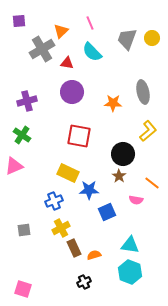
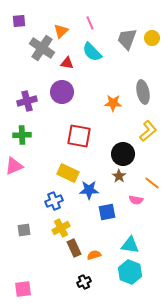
gray cross: moved 1 px up; rotated 25 degrees counterclockwise
purple circle: moved 10 px left
green cross: rotated 36 degrees counterclockwise
blue square: rotated 12 degrees clockwise
pink square: rotated 24 degrees counterclockwise
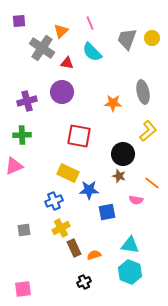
brown star: rotated 16 degrees counterclockwise
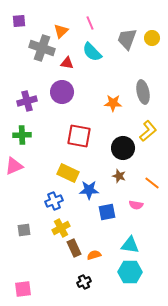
gray cross: rotated 15 degrees counterclockwise
black circle: moved 6 px up
pink semicircle: moved 5 px down
cyan hexagon: rotated 20 degrees counterclockwise
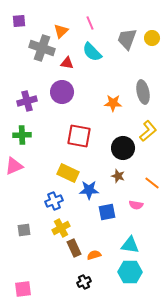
brown star: moved 1 px left
